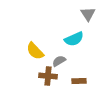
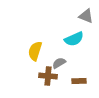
gray triangle: moved 2 px left, 2 px down; rotated 35 degrees counterclockwise
yellow semicircle: rotated 60 degrees clockwise
gray semicircle: moved 2 px down
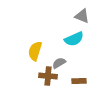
gray triangle: moved 4 px left
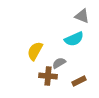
yellow semicircle: rotated 12 degrees clockwise
brown rectangle: rotated 24 degrees counterclockwise
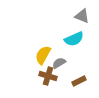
yellow semicircle: moved 8 px right, 4 px down
brown cross: rotated 12 degrees clockwise
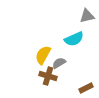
gray triangle: moved 5 px right; rotated 35 degrees counterclockwise
brown rectangle: moved 7 px right, 7 px down
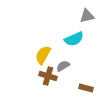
gray semicircle: moved 4 px right, 3 px down
brown rectangle: rotated 40 degrees clockwise
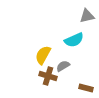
cyan semicircle: moved 1 px down
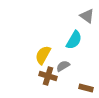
gray triangle: rotated 49 degrees clockwise
cyan semicircle: rotated 36 degrees counterclockwise
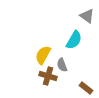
gray semicircle: moved 1 px left, 1 px up; rotated 80 degrees counterclockwise
brown rectangle: rotated 24 degrees clockwise
